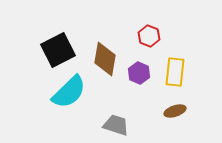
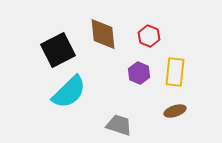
brown diamond: moved 2 px left, 25 px up; rotated 16 degrees counterclockwise
gray trapezoid: moved 3 px right
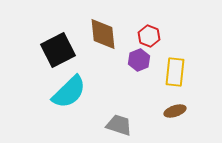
purple hexagon: moved 13 px up; rotated 15 degrees clockwise
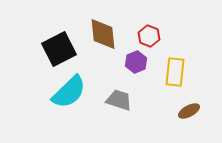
black square: moved 1 px right, 1 px up
purple hexagon: moved 3 px left, 2 px down
brown ellipse: moved 14 px right; rotated 10 degrees counterclockwise
gray trapezoid: moved 25 px up
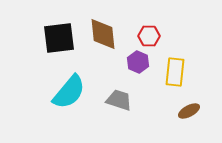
red hexagon: rotated 20 degrees counterclockwise
black square: moved 11 px up; rotated 20 degrees clockwise
purple hexagon: moved 2 px right; rotated 15 degrees counterclockwise
cyan semicircle: rotated 6 degrees counterclockwise
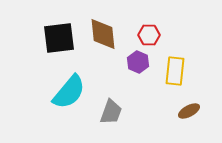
red hexagon: moved 1 px up
yellow rectangle: moved 1 px up
gray trapezoid: moved 8 px left, 12 px down; rotated 92 degrees clockwise
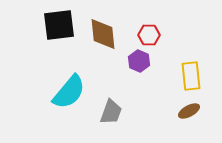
black square: moved 13 px up
purple hexagon: moved 1 px right, 1 px up
yellow rectangle: moved 16 px right, 5 px down; rotated 12 degrees counterclockwise
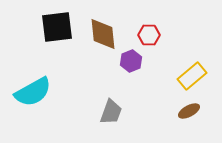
black square: moved 2 px left, 2 px down
purple hexagon: moved 8 px left; rotated 15 degrees clockwise
yellow rectangle: moved 1 px right; rotated 56 degrees clockwise
cyan semicircle: moved 36 px left; rotated 21 degrees clockwise
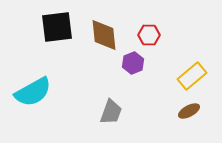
brown diamond: moved 1 px right, 1 px down
purple hexagon: moved 2 px right, 2 px down
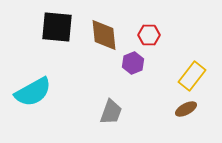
black square: rotated 12 degrees clockwise
yellow rectangle: rotated 12 degrees counterclockwise
brown ellipse: moved 3 px left, 2 px up
